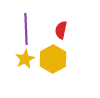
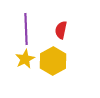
yellow hexagon: moved 2 px down
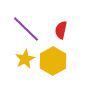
purple line: rotated 44 degrees counterclockwise
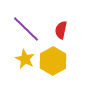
yellow star: rotated 18 degrees counterclockwise
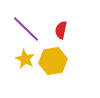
yellow hexagon: rotated 20 degrees clockwise
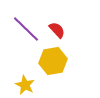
red semicircle: moved 4 px left; rotated 126 degrees clockwise
yellow star: moved 26 px down
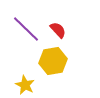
red semicircle: moved 1 px right
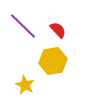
purple line: moved 3 px left, 3 px up
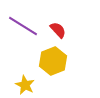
purple line: rotated 12 degrees counterclockwise
yellow hexagon: rotated 12 degrees counterclockwise
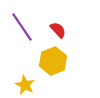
purple line: moved 1 px left, 1 px down; rotated 24 degrees clockwise
